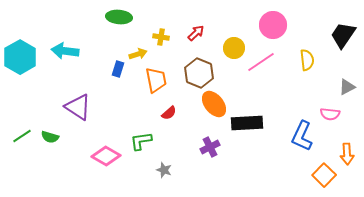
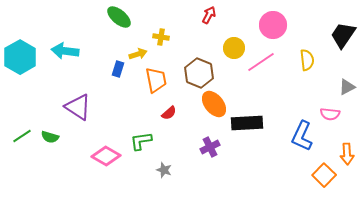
green ellipse: rotated 35 degrees clockwise
red arrow: moved 13 px right, 18 px up; rotated 18 degrees counterclockwise
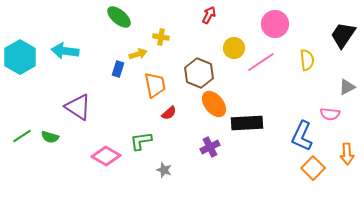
pink circle: moved 2 px right, 1 px up
orange trapezoid: moved 1 px left, 5 px down
orange square: moved 11 px left, 7 px up
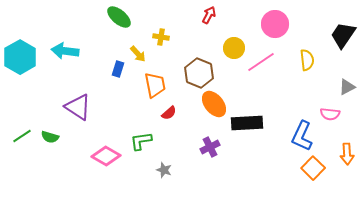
yellow arrow: rotated 66 degrees clockwise
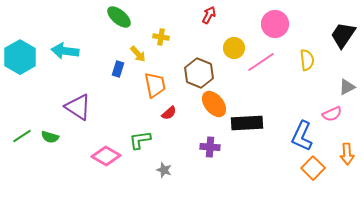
pink semicircle: moved 2 px right; rotated 30 degrees counterclockwise
green L-shape: moved 1 px left, 1 px up
purple cross: rotated 30 degrees clockwise
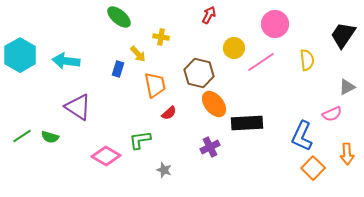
cyan arrow: moved 1 px right, 10 px down
cyan hexagon: moved 2 px up
brown hexagon: rotated 8 degrees counterclockwise
purple cross: rotated 30 degrees counterclockwise
